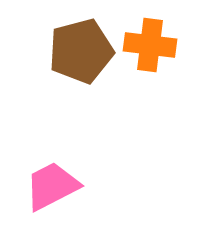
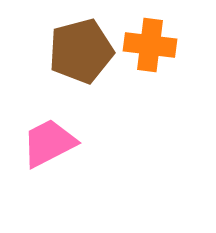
pink trapezoid: moved 3 px left, 43 px up
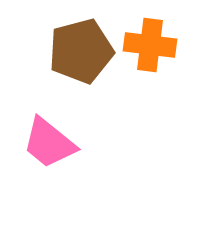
pink trapezoid: rotated 114 degrees counterclockwise
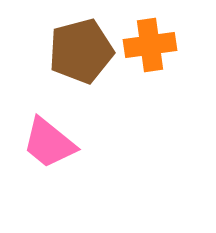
orange cross: rotated 15 degrees counterclockwise
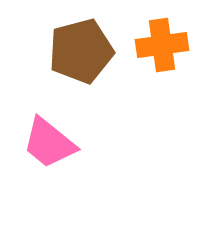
orange cross: moved 12 px right
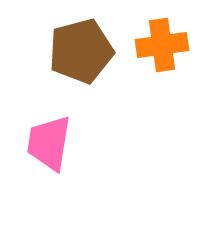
pink trapezoid: rotated 60 degrees clockwise
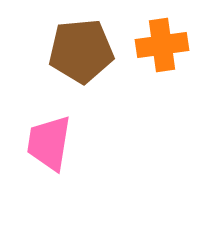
brown pentagon: rotated 10 degrees clockwise
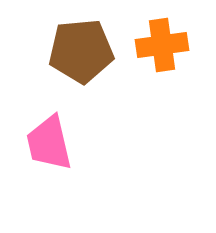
pink trapezoid: rotated 22 degrees counterclockwise
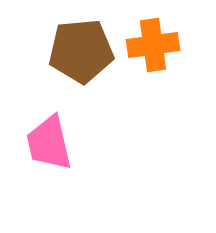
orange cross: moved 9 px left
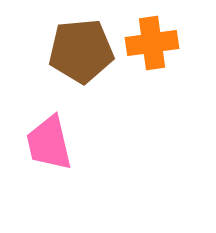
orange cross: moved 1 px left, 2 px up
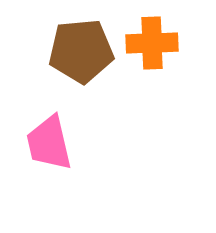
orange cross: rotated 6 degrees clockwise
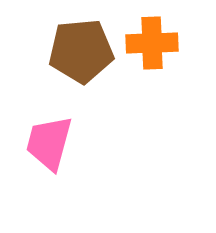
pink trapezoid: rotated 28 degrees clockwise
